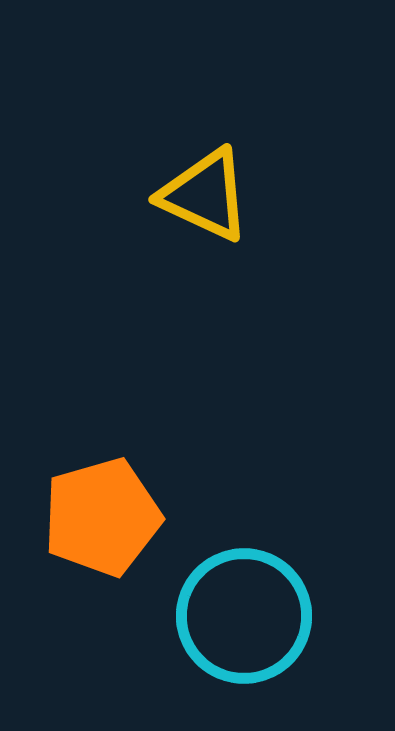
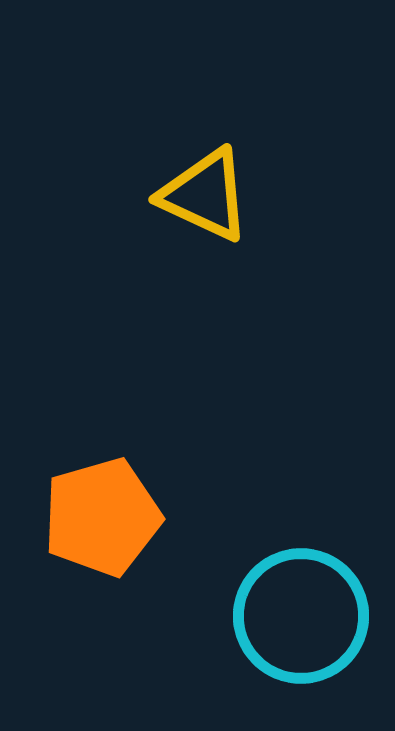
cyan circle: moved 57 px right
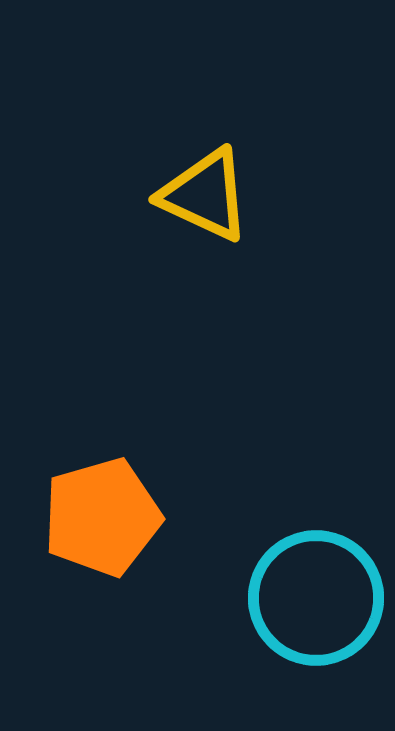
cyan circle: moved 15 px right, 18 px up
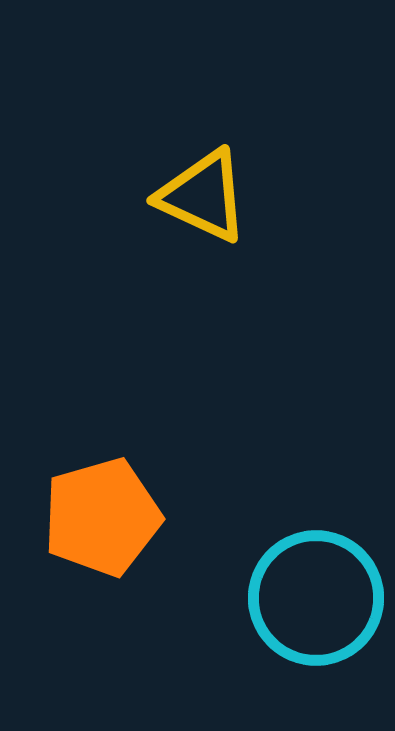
yellow triangle: moved 2 px left, 1 px down
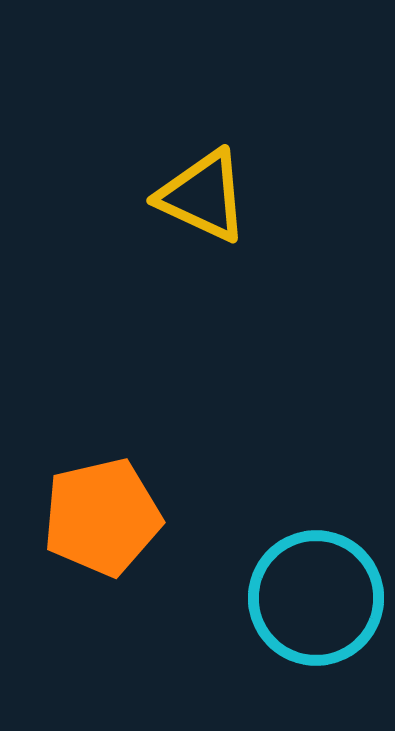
orange pentagon: rotated 3 degrees clockwise
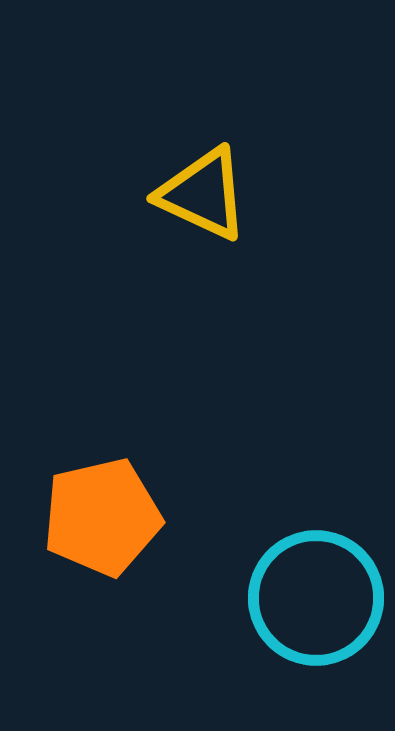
yellow triangle: moved 2 px up
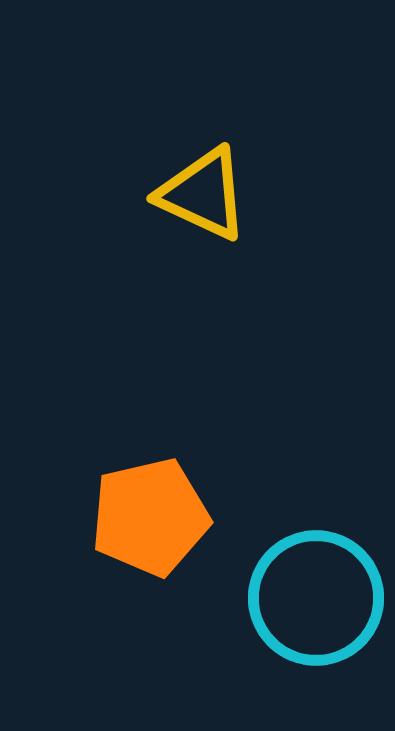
orange pentagon: moved 48 px right
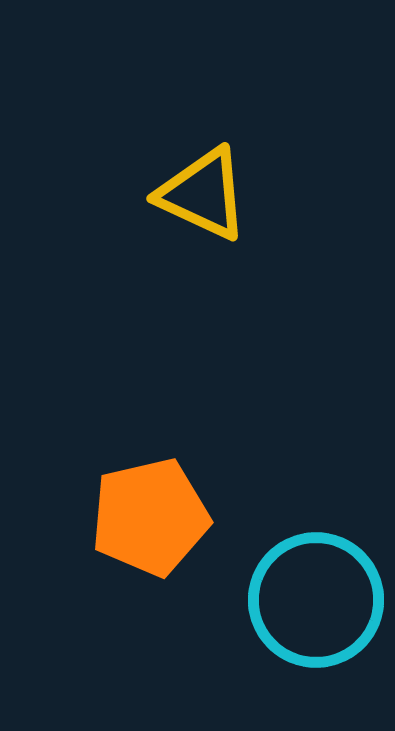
cyan circle: moved 2 px down
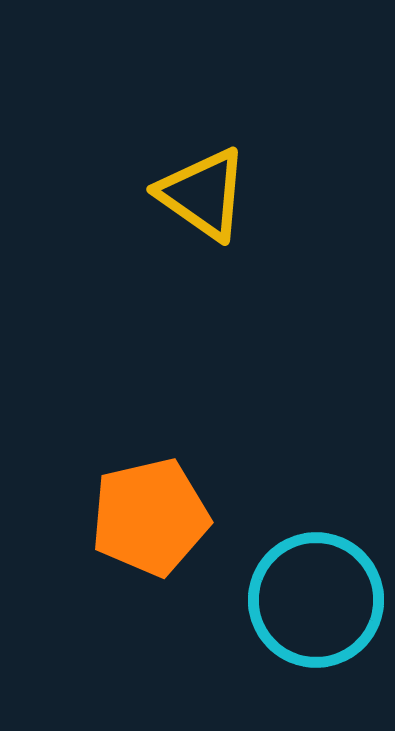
yellow triangle: rotated 10 degrees clockwise
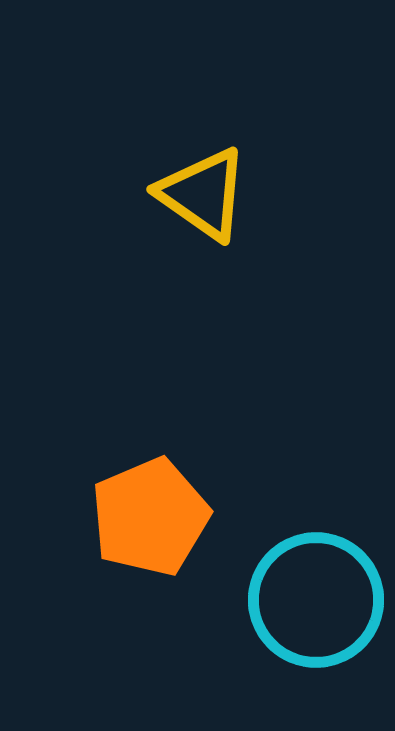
orange pentagon: rotated 10 degrees counterclockwise
